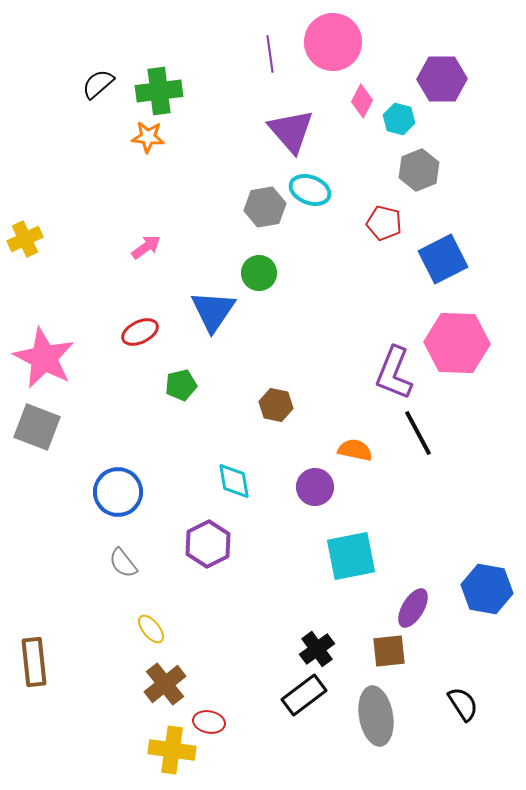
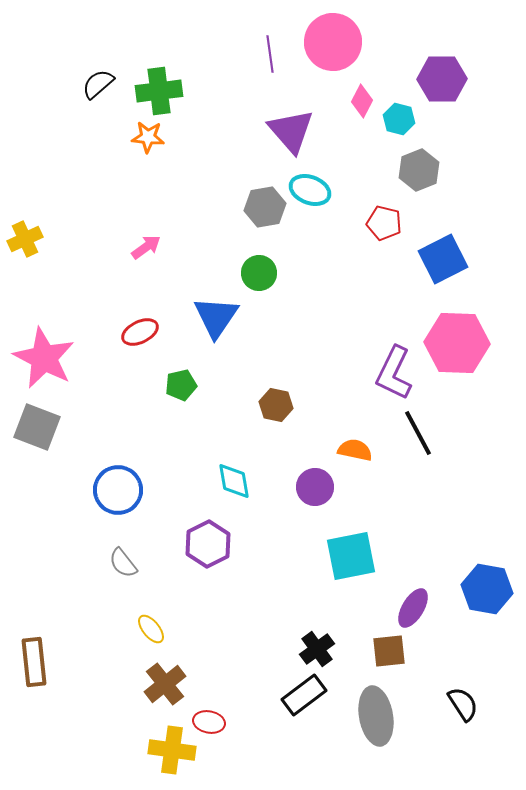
blue triangle at (213, 311): moved 3 px right, 6 px down
purple L-shape at (394, 373): rotated 4 degrees clockwise
blue circle at (118, 492): moved 2 px up
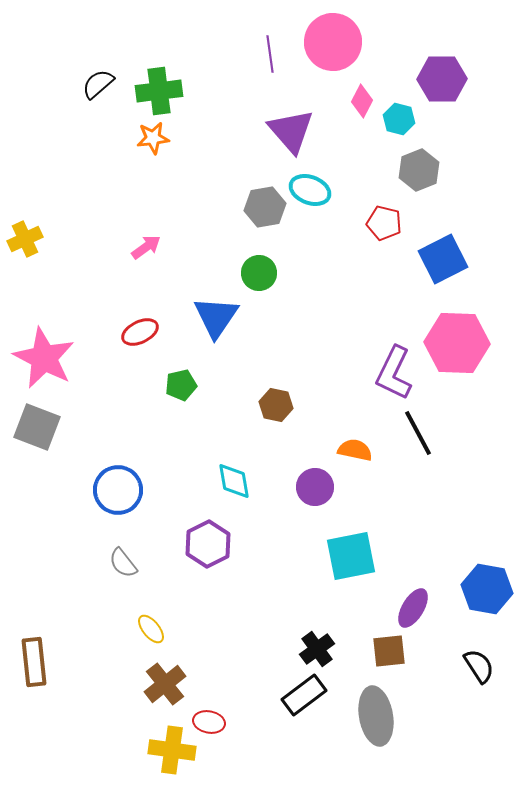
orange star at (148, 137): moved 5 px right, 1 px down; rotated 12 degrees counterclockwise
black semicircle at (463, 704): moved 16 px right, 38 px up
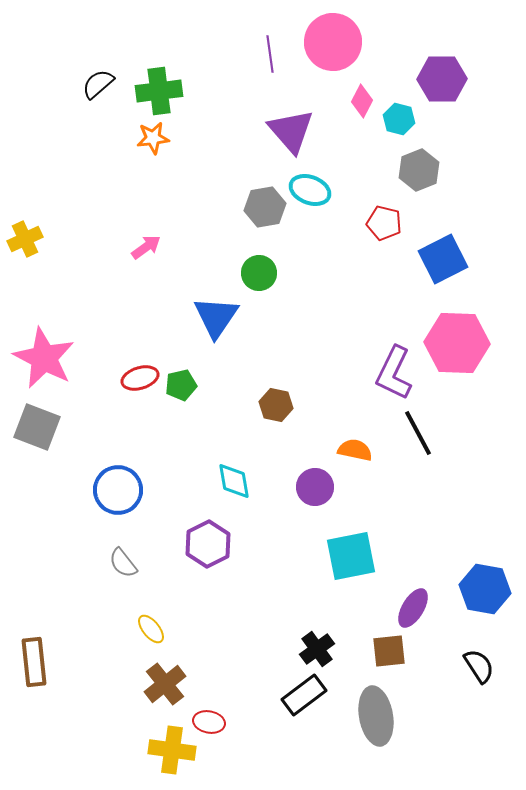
red ellipse at (140, 332): moved 46 px down; rotated 9 degrees clockwise
blue hexagon at (487, 589): moved 2 px left
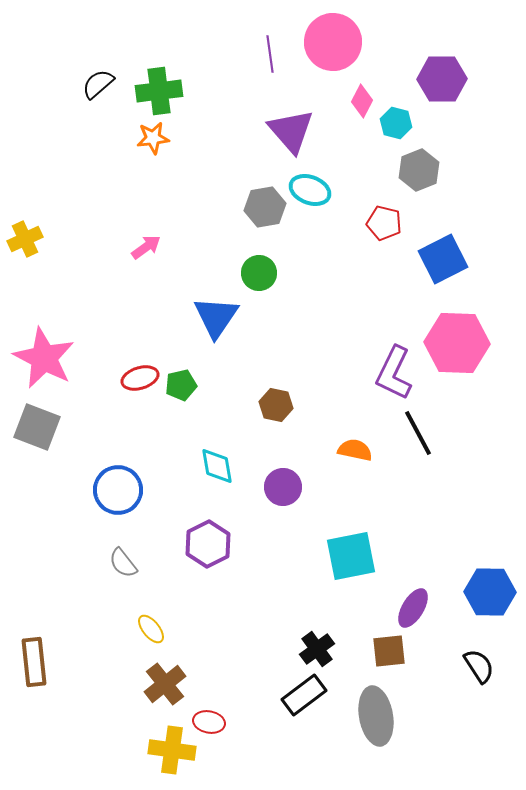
cyan hexagon at (399, 119): moved 3 px left, 4 px down
cyan diamond at (234, 481): moved 17 px left, 15 px up
purple circle at (315, 487): moved 32 px left
blue hexagon at (485, 589): moved 5 px right, 3 px down; rotated 9 degrees counterclockwise
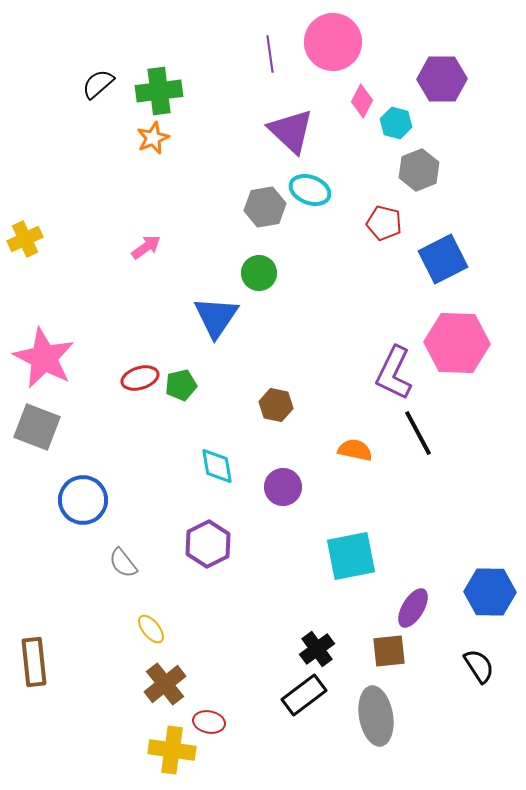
purple triangle at (291, 131): rotated 6 degrees counterclockwise
orange star at (153, 138): rotated 16 degrees counterclockwise
blue circle at (118, 490): moved 35 px left, 10 px down
